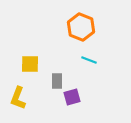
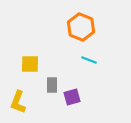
gray rectangle: moved 5 px left, 4 px down
yellow L-shape: moved 4 px down
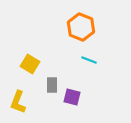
yellow square: rotated 30 degrees clockwise
purple square: rotated 30 degrees clockwise
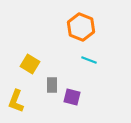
yellow L-shape: moved 2 px left, 1 px up
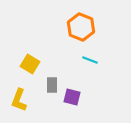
cyan line: moved 1 px right
yellow L-shape: moved 3 px right, 1 px up
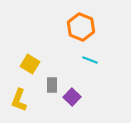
purple square: rotated 30 degrees clockwise
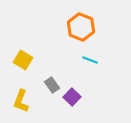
yellow square: moved 7 px left, 4 px up
gray rectangle: rotated 35 degrees counterclockwise
yellow L-shape: moved 2 px right, 1 px down
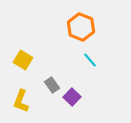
cyan line: rotated 28 degrees clockwise
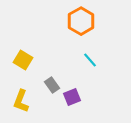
orange hexagon: moved 6 px up; rotated 8 degrees clockwise
purple square: rotated 24 degrees clockwise
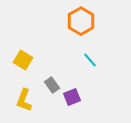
yellow L-shape: moved 3 px right, 1 px up
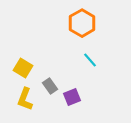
orange hexagon: moved 1 px right, 2 px down
yellow square: moved 8 px down
gray rectangle: moved 2 px left, 1 px down
yellow L-shape: moved 1 px right, 1 px up
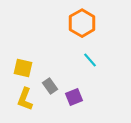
yellow square: rotated 18 degrees counterclockwise
purple square: moved 2 px right
